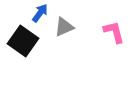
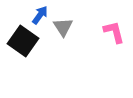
blue arrow: moved 2 px down
gray triangle: moved 1 px left; rotated 40 degrees counterclockwise
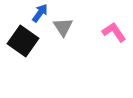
blue arrow: moved 2 px up
pink L-shape: rotated 20 degrees counterclockwise
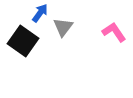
gray triangle: rotated 10 degrees clockwise
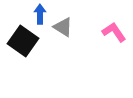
blue arrow: moved 1 px down; rotated 36 degrees counterclockwise
gray triangle: rotated 35 degrees counterclockwise
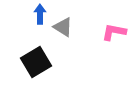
pink L-shape: rotated 45 degrees counterclockwise
black square: moved 13 px right, 21 px down; rotated 24 degrees clockwise
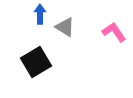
gray triangle: moved 2 px right
pink L-shape: rotated 45 degrees clockwise
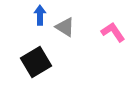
blue arrow: moved 1 px down
pink L-shape: moved 1 px left
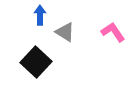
gray triangle: moved 5 px down
black square: rotated 16 degrees counterclockwise
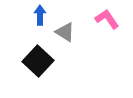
pink L-shape: moved 6 px left, 13 px up
black square: moved 2 px right, 1 px up
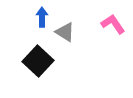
blue arrow: moved 2 px right, 2 px down
pink L-shape: moved 6 px right, 5 px down
